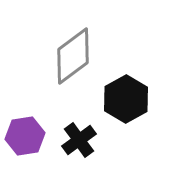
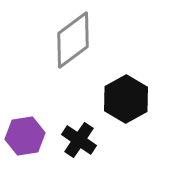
gray diamond: moved 16 px up
black cross: rotated 20 degrees counterclockwise
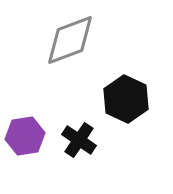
gray diamond: moved 3 px left; rotated 16 degrees clockwise
black hexagon: rotated 6 degrees counterclockwise
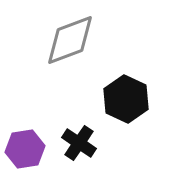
purple hexagon: moved 13 px down
black cross: moved 3 px down
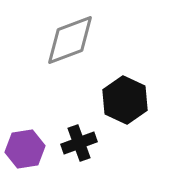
black hexagon: moved 1 px left, 1 px down
black cross: rotated 36 degrees clockwise
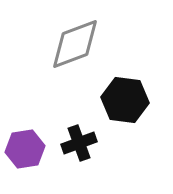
gray diamond: moved 5 px right, 4 px down
black hexagon: rotated 18 degrees counterclockwise
